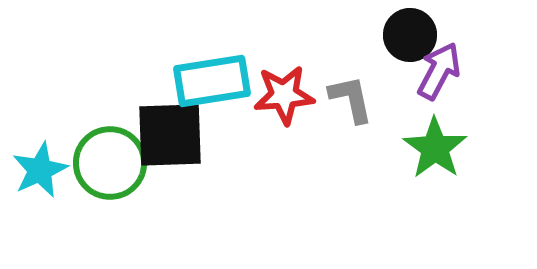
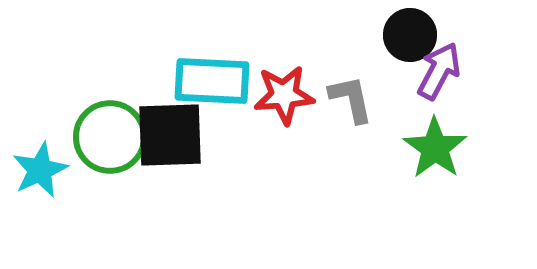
cyan rectangle: rotated 12 degrees clockwise
green circle: moved 26 px up
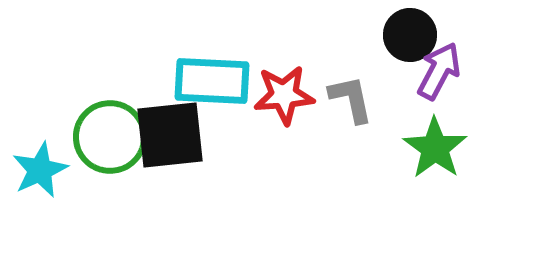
black square: rotated 4 degrees counterclockwise
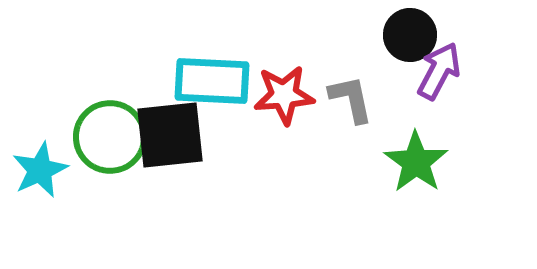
green star: moved 19 px left, 14 px down
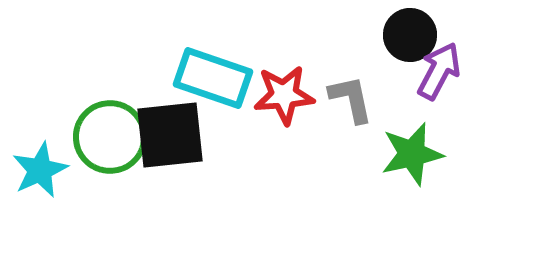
cyan rectangle: moved 1 px right, 3 px up; rotated 16 degrees clockwise
green star: moved 4 px left, 8 px up; rotated 24 degrees clockwise
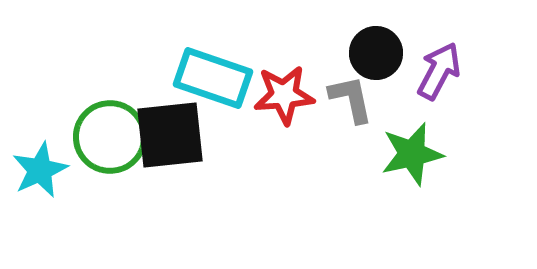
black circle: moved 34 px left, 18 px down
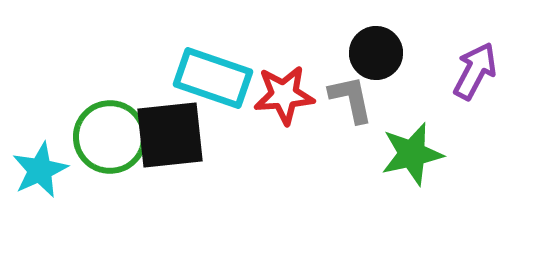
purple arrow: moved 36 px right
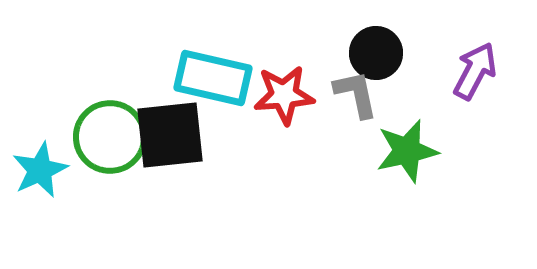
cyan rectangle: rotated 6 degrees counterclockwise
gray L-shape: moved 5 px right, 5 px up
green star: moved 5 px left, 3 px up
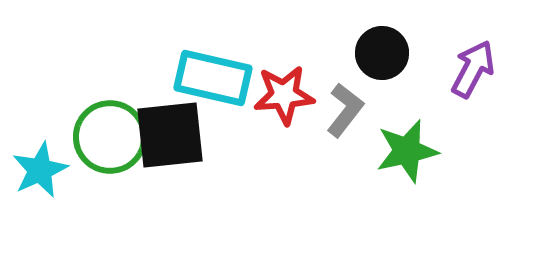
black circle: moved 6 px right
purple arrow: moved 2 px left, 2 px up
gray L-shape: moved 11 px left, 16 px down; rotated 50 degrees clockwise
